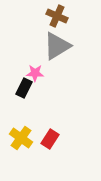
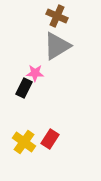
yellow cross: moved 3 px right, 4 px down
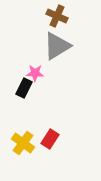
yellow cross: moved 1 px left, 1 px down
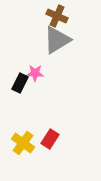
gray triangle: moved 6 px up
black rectangle: moved 4 px left, 5 px up
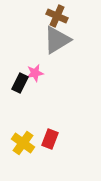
pink star: rotated 12 degrees counterclockwise
red rectangle: rotated 12 degrees counterclockwise
